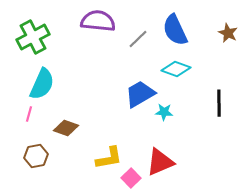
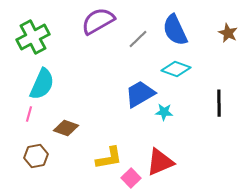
purple semicircle: rotated 36 degrees counterclockwise
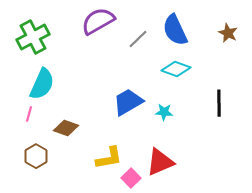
blue trapezoid: moved 12 px left, 8 px down
brown hexagon: rotated 20 degrees counterclockwise
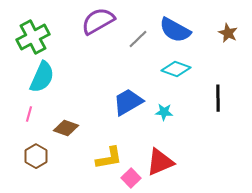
blue semicircle: rotated 36 degrees counterclockwise
cyan semicircle: moved 7 px up
black line: moved 1 px left, 5 px up
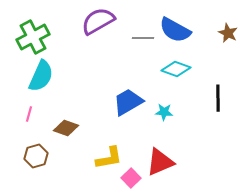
gray line: moved 5 px right, 1 px up; rotated 45 degrees clockwise
cyan semicircle: moved 1 px left, 1 px up
brown hexagon: rotated 15 degrees clockwise
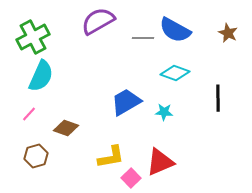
cyan diamond: moved 1 px left, 4 px down
blue trapezoid: moved 2 px left
pink line: rotated 28 degrees clockwise
yellow L-shape: moved 2 px right, 1 px up
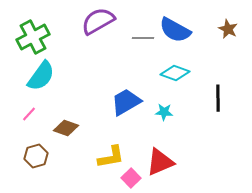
brown star: moved 4 px up
cyan semicircle: rotated 12 degrees clockwise
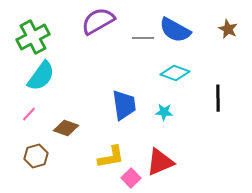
blue trapezoid: moved 2 px left, 3 px down; rotated 112 degrees clockwise
